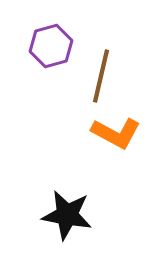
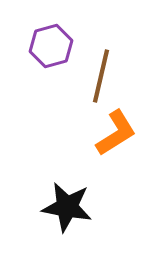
orange L-shape: rotated 60 degrees counterclockwise
black star: moved 8 px up
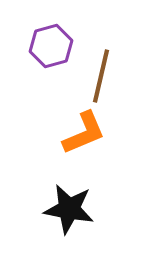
orange L-shape: moved 32 px left; rotated 9 degrees clockwise
black star: moved 2 px right, 2 px down
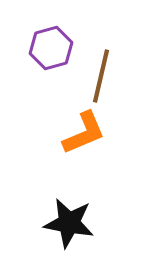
purple hexagon: moved 2 px down
black star: moved 14 px down
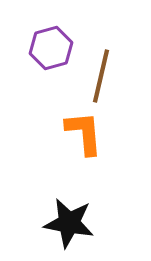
orange L-shape: rotated 72 degrees counterclockwise
